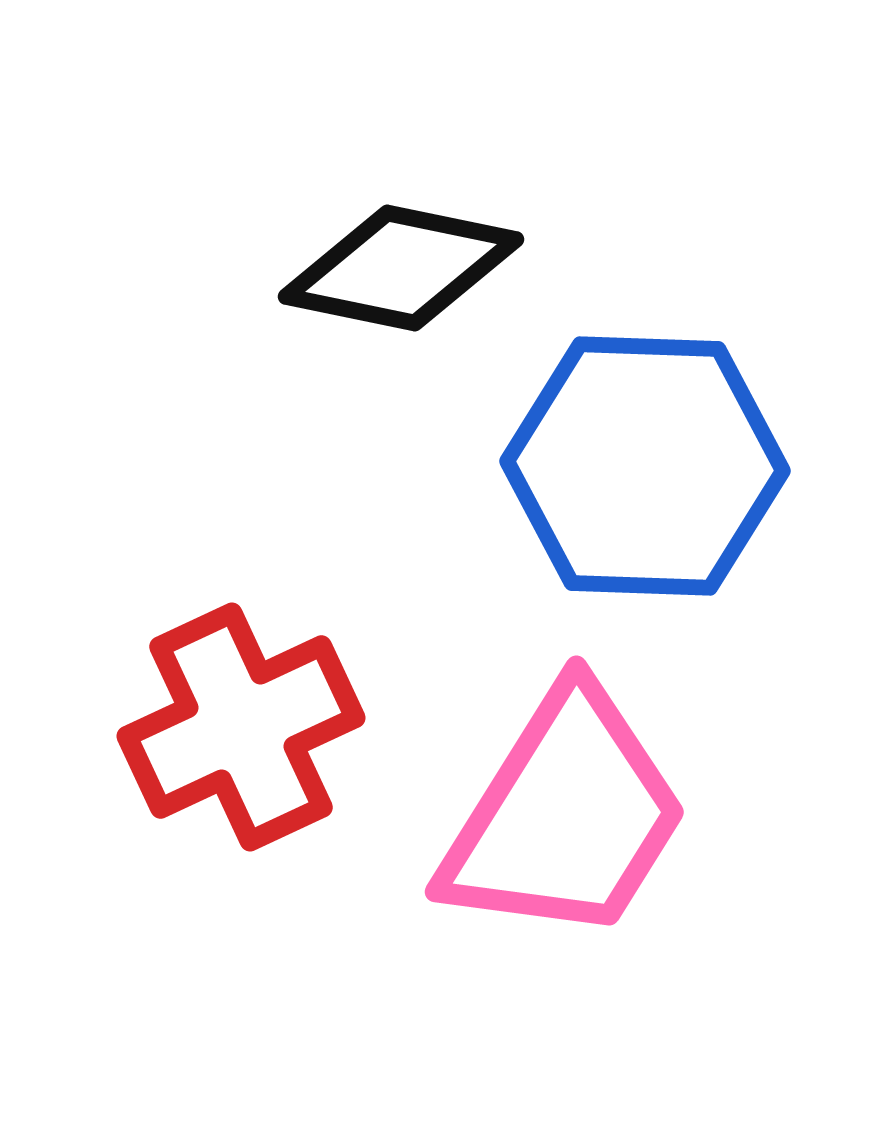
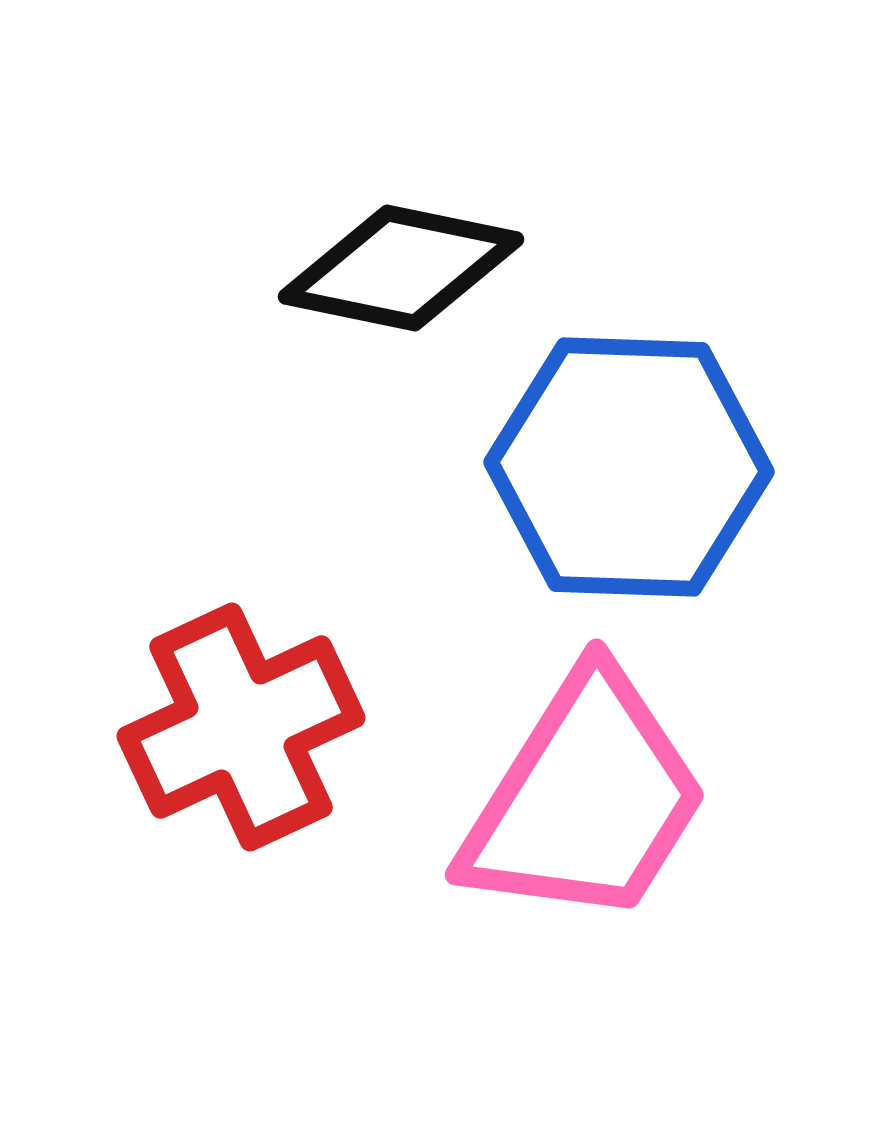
blue hexagon: moved 16 px left, 1 px down
pink trapezoid: moved 20 px right, 17 px up
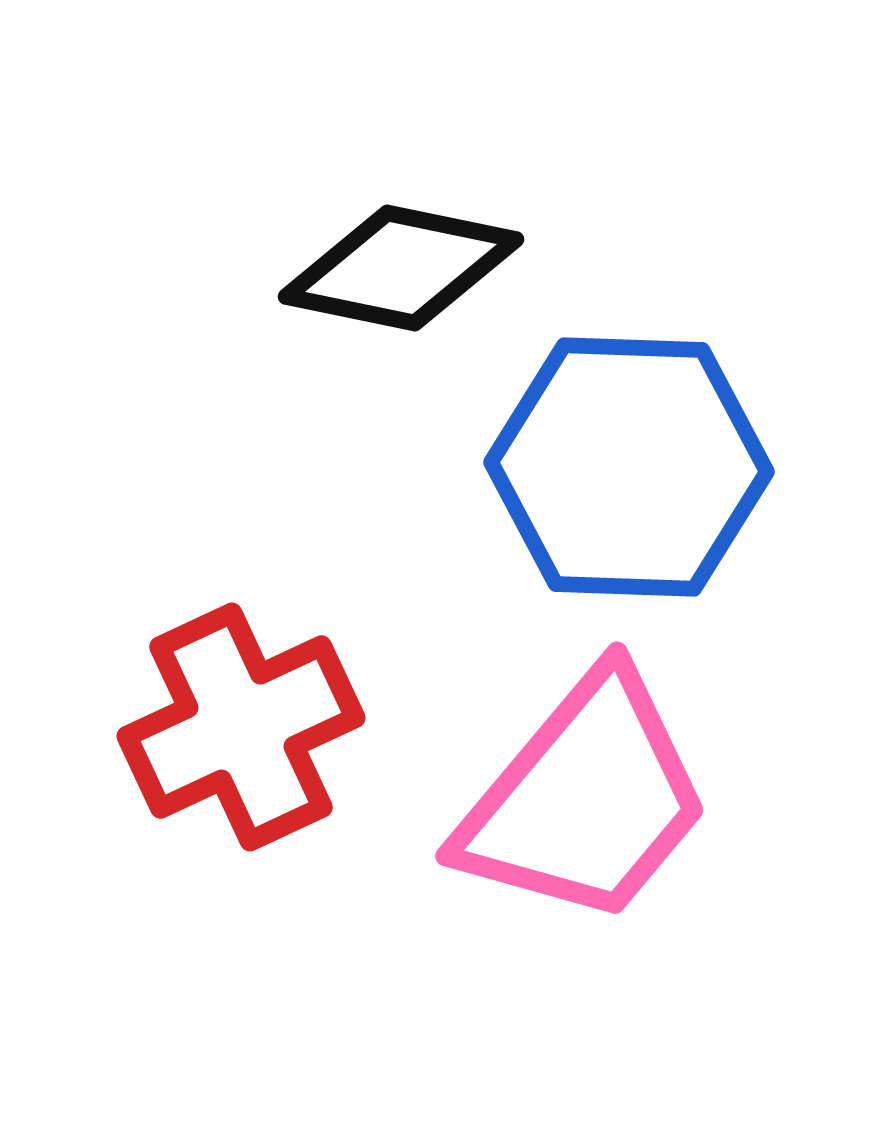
pink trapezoid: rotated 8 degrees clockwise
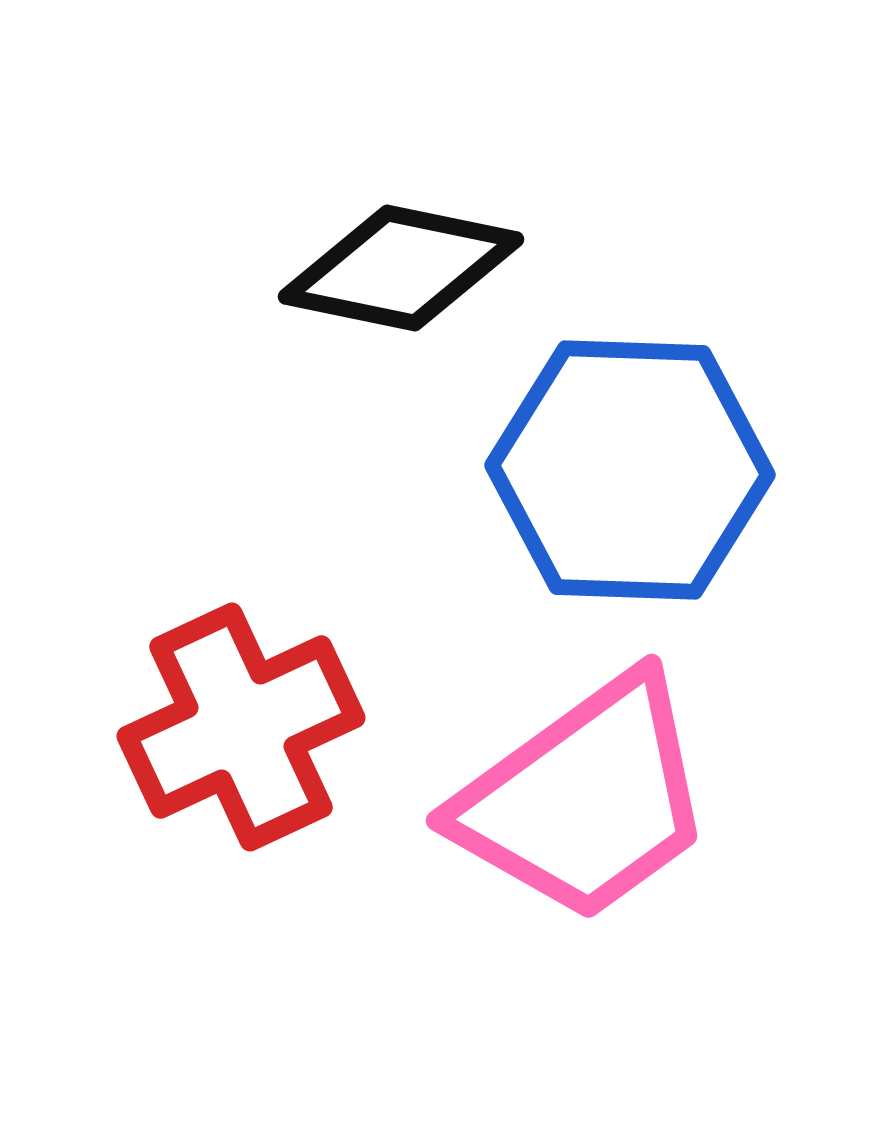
blue hexagon: moved 1 px right, 3 px down
pink trapezoid: rotated 14 degrees clockwise
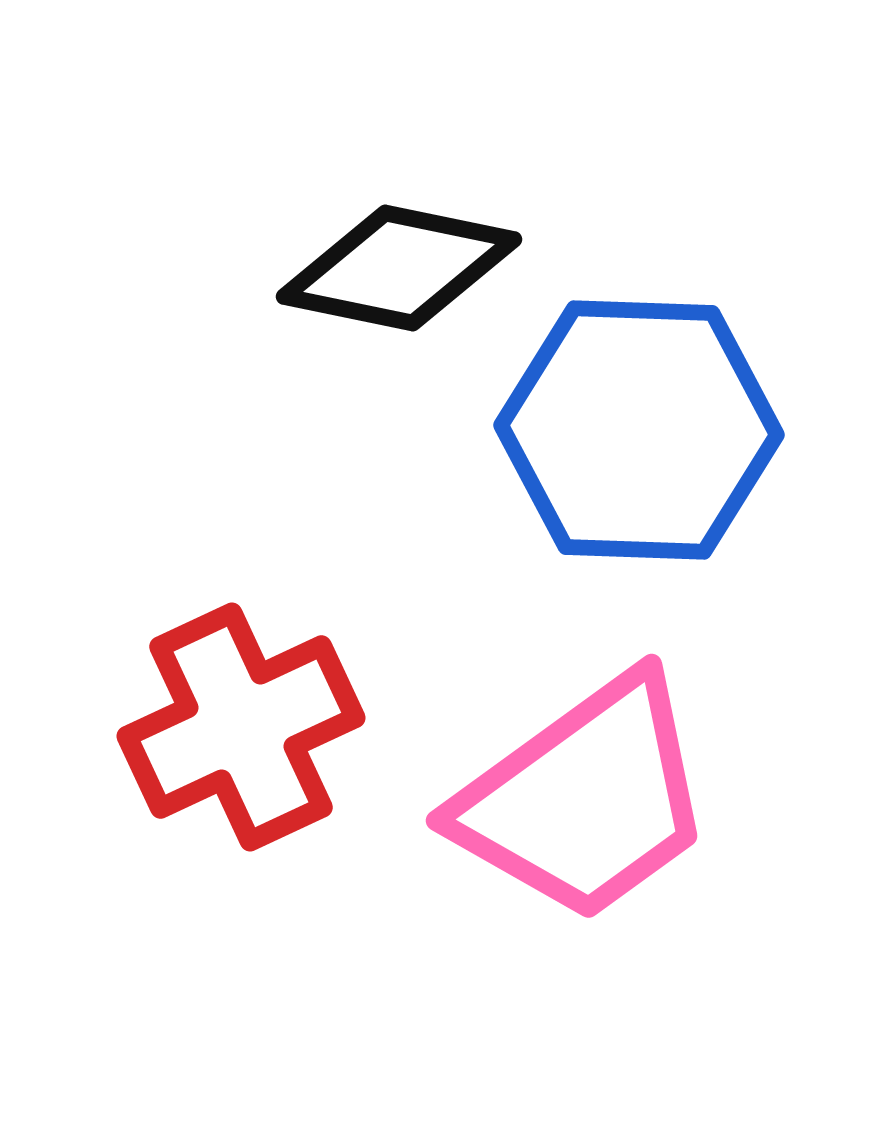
black diamond: moved 2 px left
blue hexagon: moved 9 px right, 40 px up
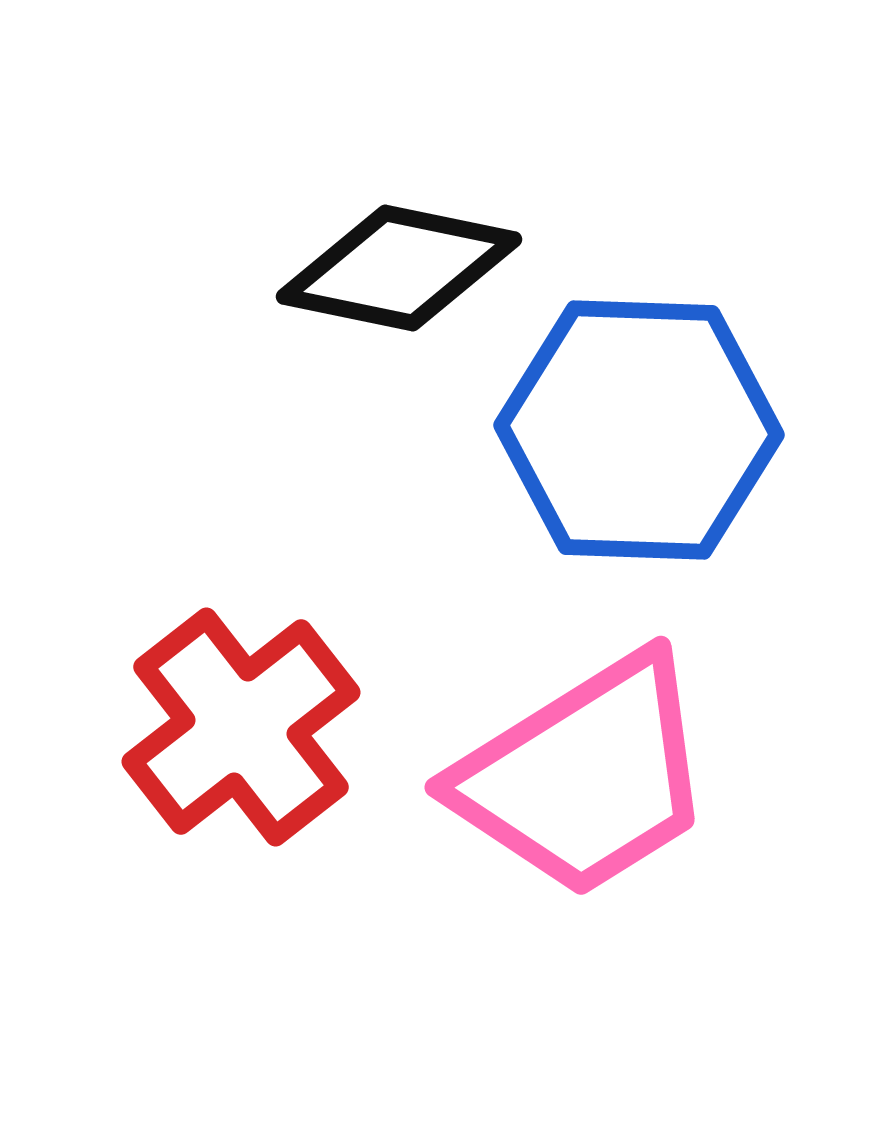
red cross: rotated 13 degrees counterclockwise
pink trapezoid: moved 23 px up; rotated 4 degrees clockwise
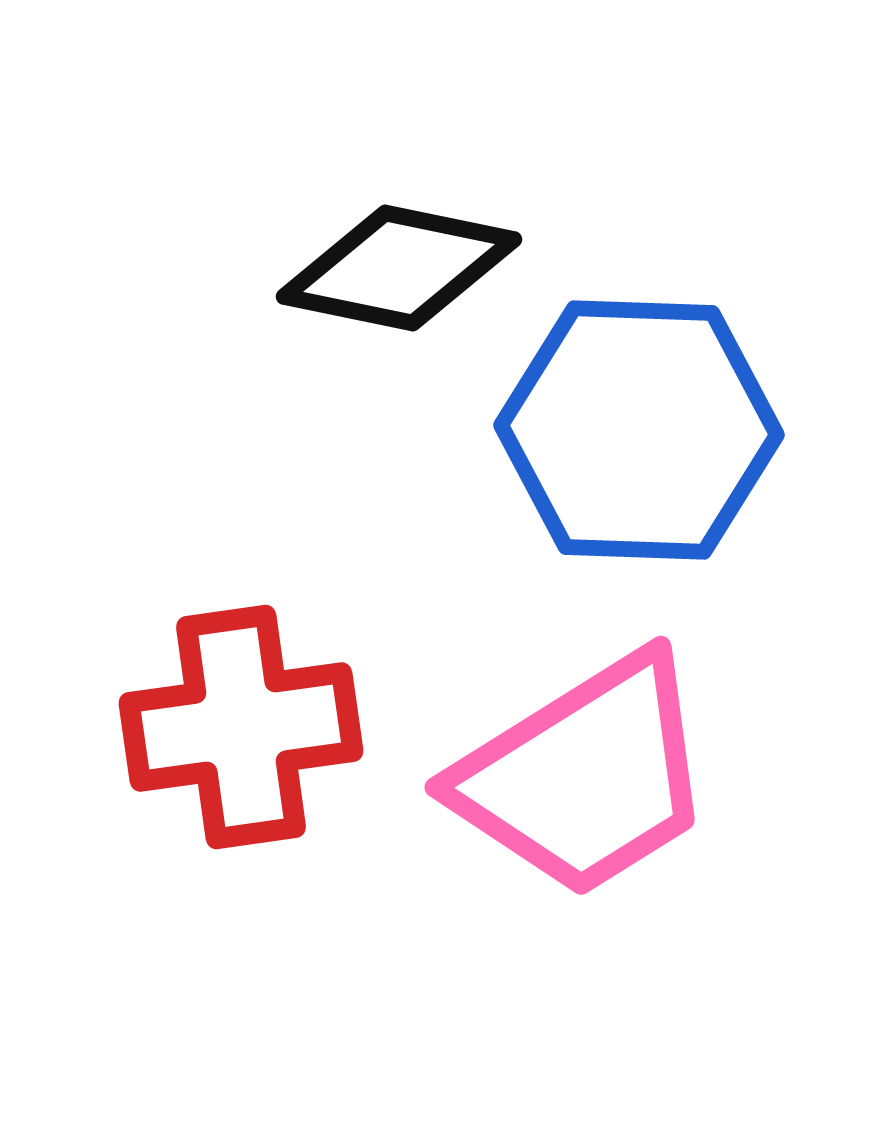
red cross: rotated 30 degrees clockwise
